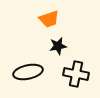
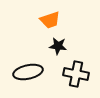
orange trapezoid: moved 1 px right, 1 px down
black star: rotated 18 degrees clockwise
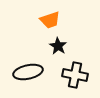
black star: rotated 24 degrees clockwise
black cross: moved 1 px left, 1 px down
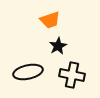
black star: rotated 12 degrees clockwise
black cross: moved 3 px left
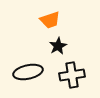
black cross: rotated 20 degrees counterclockwise
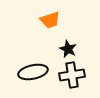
black star: moved 10 px right, 3 px down; rotated 18 degrees counterclockwise
black ellipse: moved 5 px right
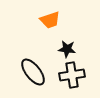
black star: moved 1 px left; rotated 18 degrees counterclockwise
black ellipse: rotated 64 degrees clockwise
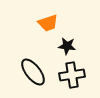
orange trapezoid: moved 2 px left, 3 px down
black star: moved 3 px up
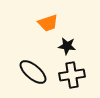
black ellipse: rotated 12 degrees counterclockwise
